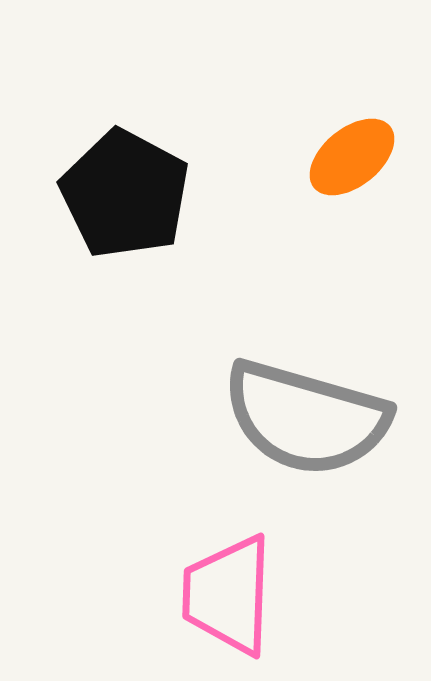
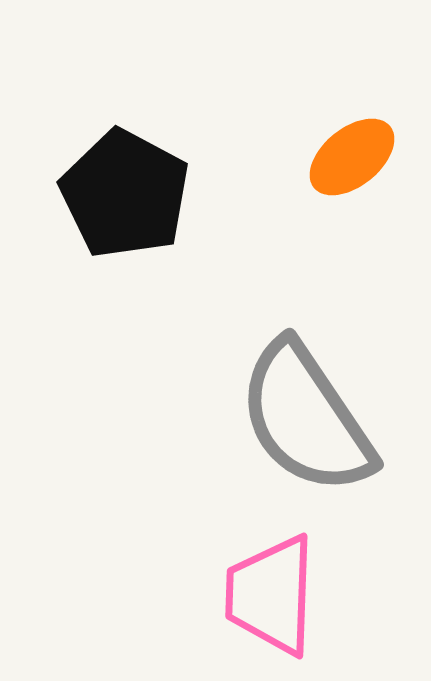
gray semicircle: rotated 40 degrees clockwise
pink trapezoid: moved 43 px right
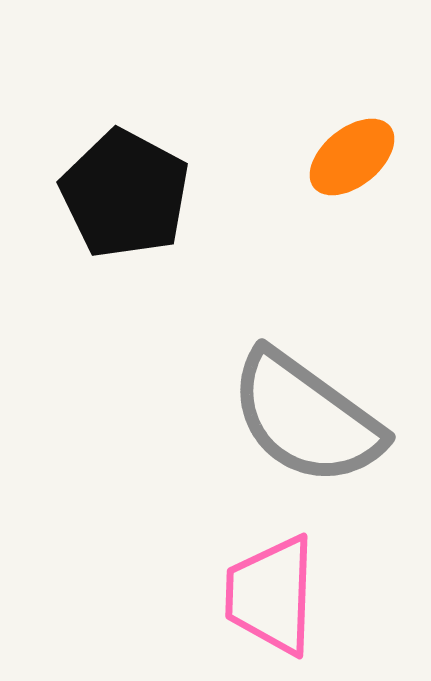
gray semicircle: rotated 20 degrees counterclockwise
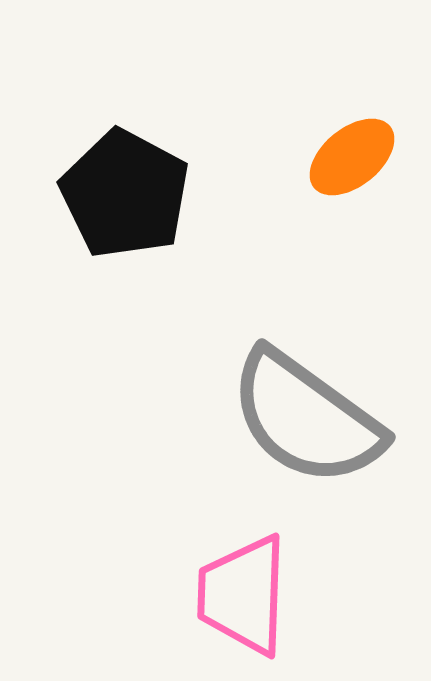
pink trapezoid: moved 28 px left
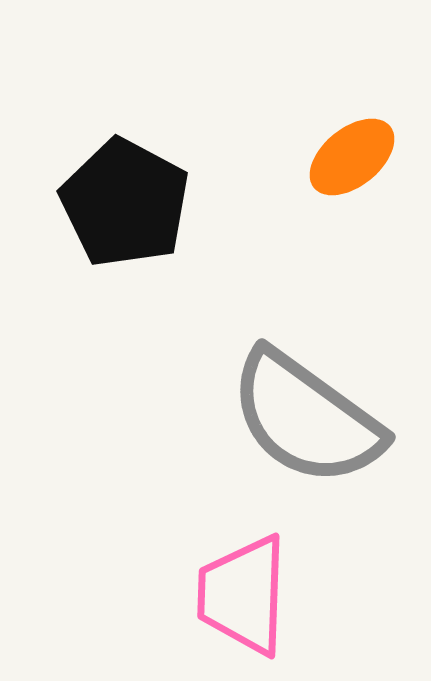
black pentagon: moved 9 px down
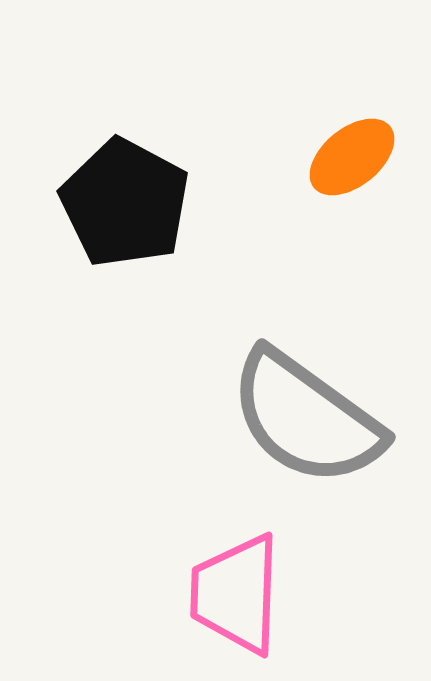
pink trapezoid: moved 7 px left, 1 px up
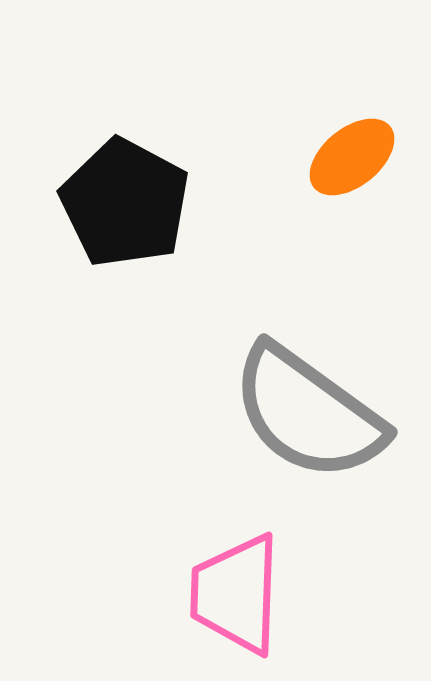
gray semicircle: moved 2 px right, 5 px up
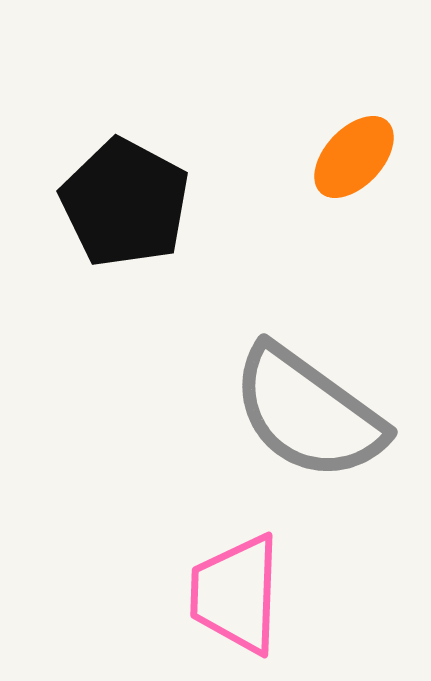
orange ellipse: moved 2 px right; rotated 8 degrees counterclockwise
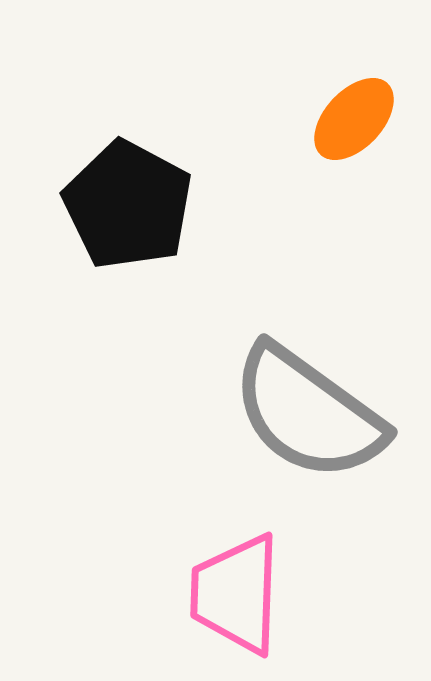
orange ellipse: moved 38 px up
black pentagon: moved 3 px right, 2 px down
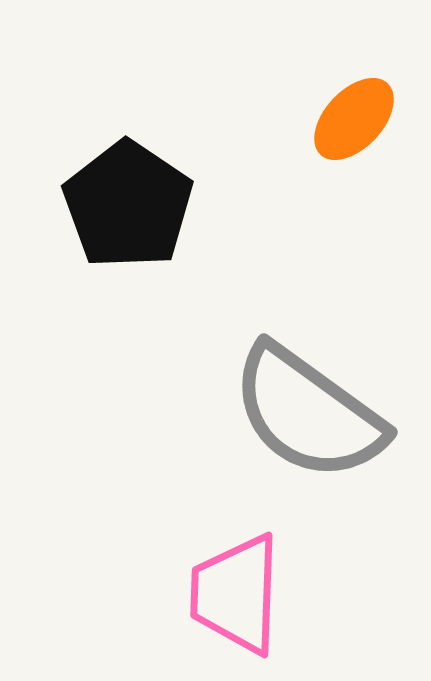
black pentagon: rotated 6 degrees clockwise
